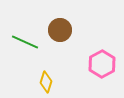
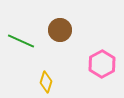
green line: moved 4 px left, 1 px up
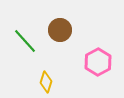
green line: moved 4 px right; rotated 24 degrees clockwise
pink hexagon: moved 4 px left, 2 px up
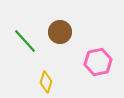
brown circle: moved 2 px down
pink hexagon: rotated 16 degrees clockwise
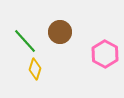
pink hexagon: moved 7 px right, 8 px up; rotated 20 degrees counterclockwise
yellow diamond: moved 11 px left, 13 px up
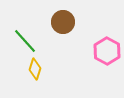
brown circle: moved 3 px right, 10 px up
pink hexagon: moved 2 px right, 3 px up
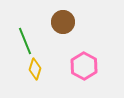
green line: rotated 20 degrees clockwise
pink hexagon: moved 23 px left, 15 px down
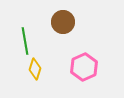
green line: rotated 12 degrees clockwise
pink hexagon: moved 1 px down; rotated 8 degrees clockwise
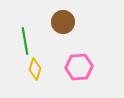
pink hexagon: moved 5 px left; rotated 20 degrees clockwise
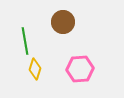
pink hexagon: moved 1 px right, 2 px down
